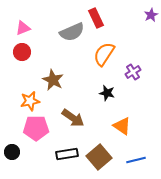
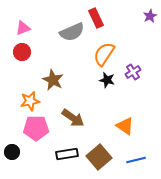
purple star: moved 1 px left, 1 px down
black star: moved 13 px up
orange triangle: moved 3 px right
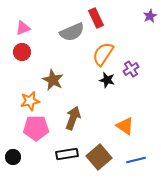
orange semicircle: moved 1 px left
purple cross: moved 2 px left, 3 px up
brown arrow: rotated 105 degrees counterclockwise
black circle: moved 1 px right, 5 px down
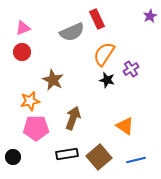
red rectangle: moved 1 px right, 1 px down
orange semicircle: moved 1 px right
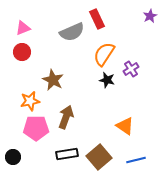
brown arrow: moved 7 px left, 1 px up
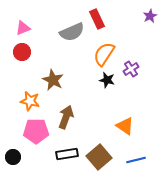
orange star: rotated 24 degrees clockwise
pink pentagon: moved 3 px down
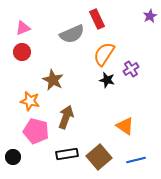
gray semicircle: moved 2 px down
pink pentagon: rotated 15 degrees clockwise
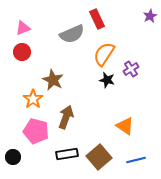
orange star: moved 3 px right, 2 px up; rotated 24 degrees clockwise
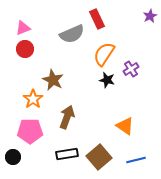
red circle: moved 3 px right, 3 px up
brown arrow: moved 1 px right
pink pentagon: moved 6 px left; rotated 15 degrees counterclockwise
